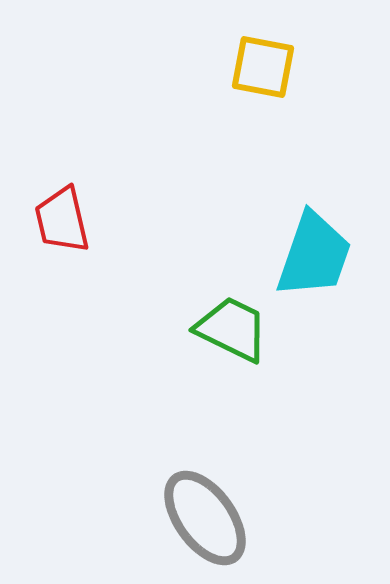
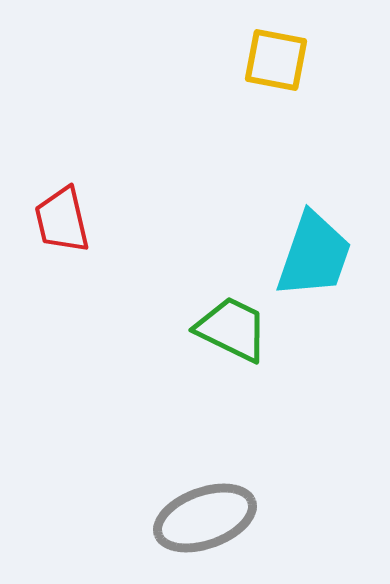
yellow square: moved 13 px right, 7 px up
gray ellipse: rotated 74 degrees counterclockwise
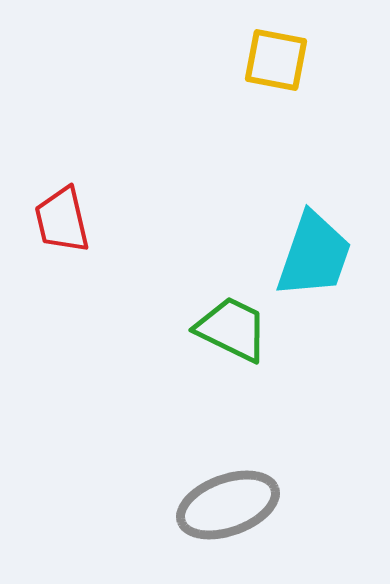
gray ellipse: moved 23 px right, 13 px up
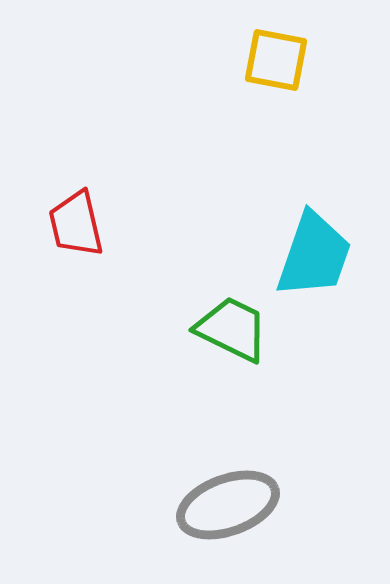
red trapezoid: moved 14 px right, 4 px down
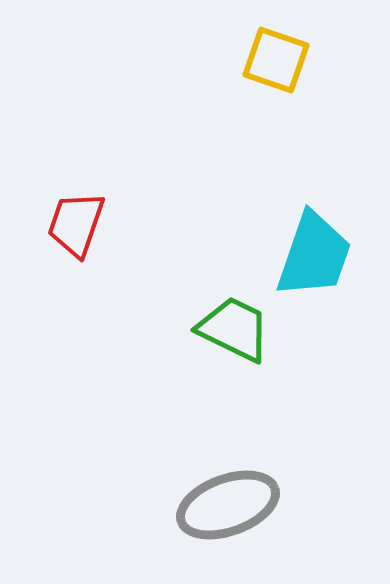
yellow square: rotated 8 degrees clockwise
red trapezoid: rotated 32 degrees clockwise
green trapezoid: moved 2 px right
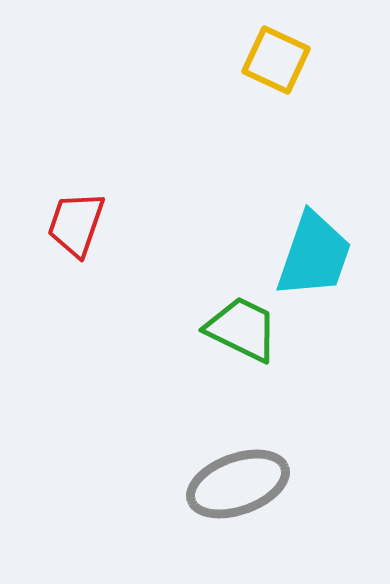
yellow square: rotated 6 degrees clockwise
green trapezoid: moved 8 px right
gray ellipse: moved 10 px right, 21 px up
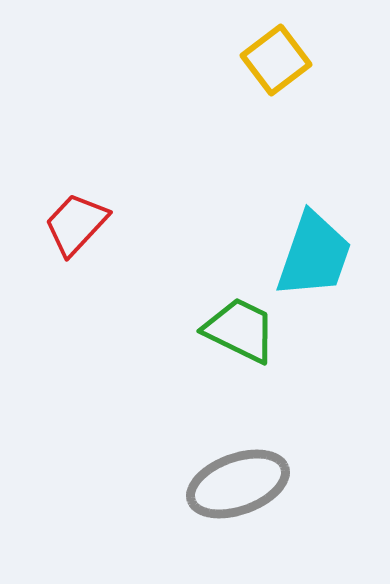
yellow square: rotated 28 degrees clockwise
red trapezoid: rotated 24 degrees clockwise
green trapezoid: moved 2 px left, 1 px down
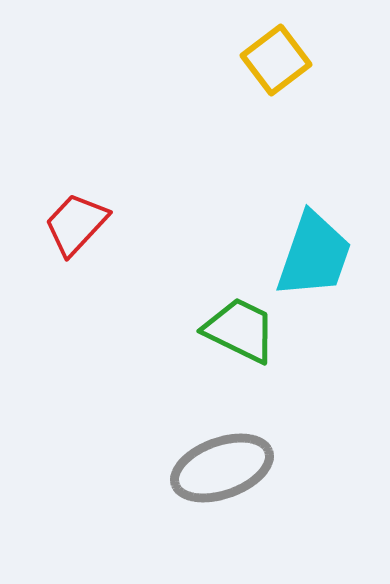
gray ellipse: moved 16 px left, 16 px up
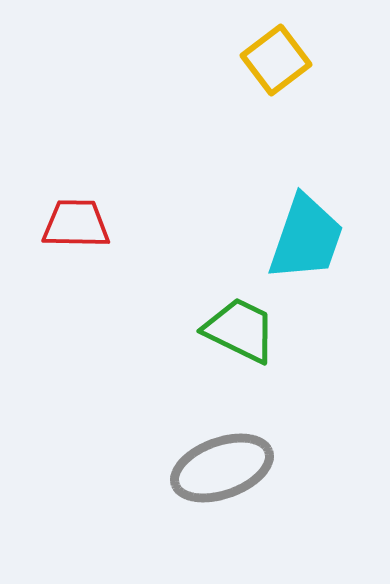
red trapezoid: rotated 48 degrees clockwise
cyan trapezoid: moved 8 px left, 17 px up
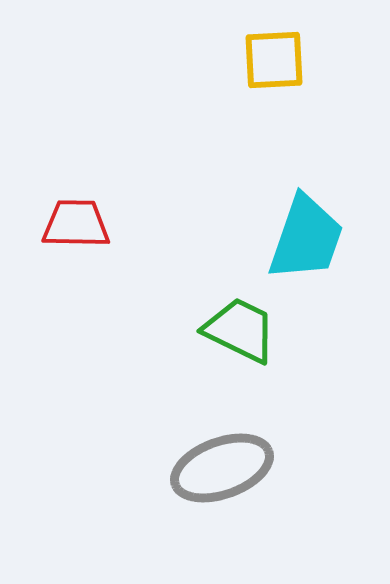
yellow square: moved 2 px left; rotated 34 degrees clockwise
